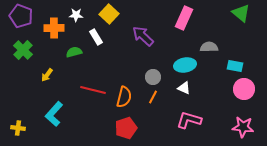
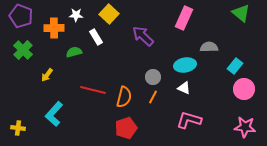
cyan rectangle: rotated 63 degrees counterclockwise
pink star: moved 2 px right
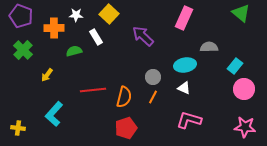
green semicircle: moved 1 px up
red line: rotated 20 degrees counterclockwise
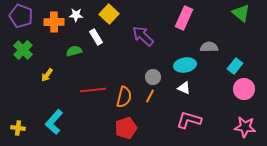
orange cross: moved 6 px up
orange line: moved 3 px left, 1 px up
cyan L-shape: moved 8 px down
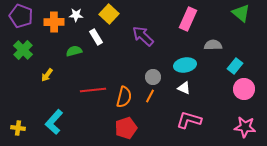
pink rectangle: moved 4 px right, 1 px down
gray semicircle: moved 4 px right, 2 px up
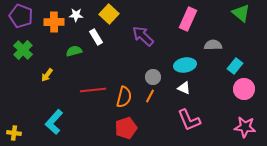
pink L-shape: rotated 130 degrees counterclockwise
yellow cross: moved 4 px left, 5 px down
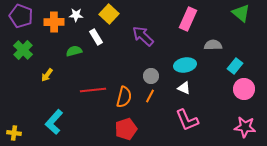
gray circle: moved 2 px left, 1 px up
pink L-shape: moved 2 px left
red pentagon: moved 1 px down
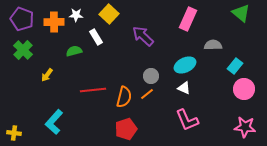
purple pentagon: moved 1 px right, 3 px down
cyan ellipse: rotated 15 degrees counterclockwise
orange line: moved 3 px left, 2 px up; rotated 24 degrees clockwise
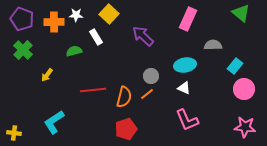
cyan ellipse: rotated 15 degrees clockwise
cyan L-shape: rotated 15 degrees clockwise
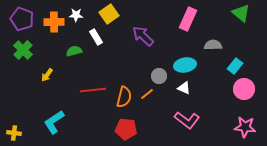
yellow square: rotated 12 degrees clockwise
gray circle: moved 8 px right
pink L-shape: rotated 30 degrees counterclockwise
red pentagon: rotated 25 degrees clockwise
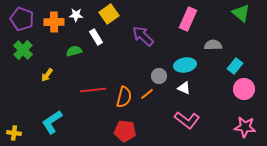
cyan L-shape: moved 2 px left
red pentagon: moved 1 px left, 2 px down
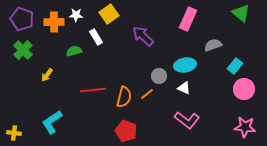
gray semicircle: rotated 18 degrees counterclockwise
red pentagon: moved 1 px right; rotated 15 degrees clockwise
